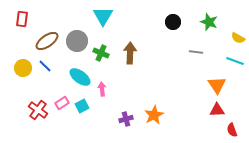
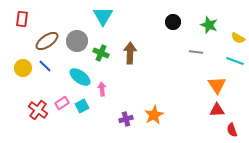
green star: moved 3 px down
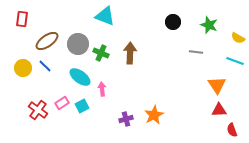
cyan triangle: moved 2 px right; rotated 40 degrees counterclockwise
gray circle: moved 1 px right, 3 px down
red triangle: moved 2 px right
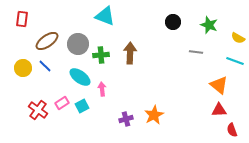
green cross: moved 2 px down; rotated 28 degrees counterclockwise
orange triangle: moved 2 px right; rotated 18 degrees counterclockwise
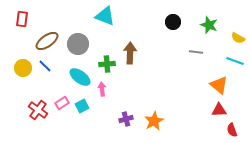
green cross: moved 6 px right, 9 px down
orange star: moved 6 px down
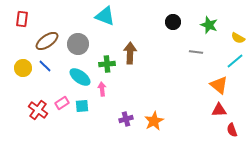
cyan line: rotated 60 degrees counterclockwise
cyan square: rotated 24 degrees clockwise
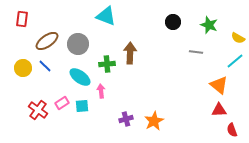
cyan triangle: moved 1 px right
pink arrow: moved 1 px left, 2 px down
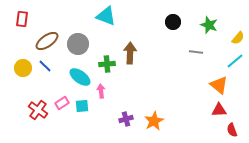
yellow semicircle: rotated 80 degrees counterclockwise
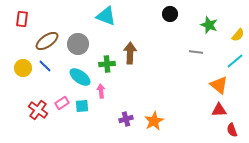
black circle: moved 3 px left, 8 px up
yellow semicircle: moved 3 px up
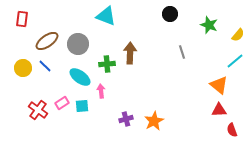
gray line: moved 14 px left; rotated 64 degrees clockwise
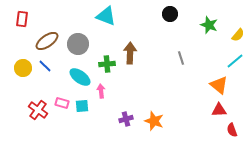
gray line: moved 1 px left, 6 px down
pink rectangle: rotated 48 degrees clockwise
orange star: rotated 24 degrees counterclockwise
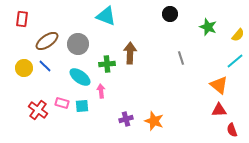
green star: moved 1 px left, 2 px down
yellow circle: moved 1 px right
